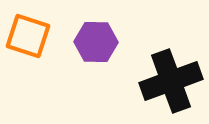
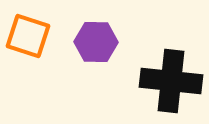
black cross: rotated 26 degrees clockwise
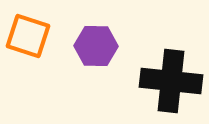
purple hexagon: moved 4 px down
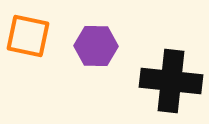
orange square: rotated 6 degrees counterclockwise
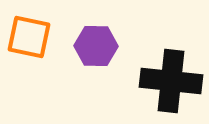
orange square: moved 1 px right, 1 px down
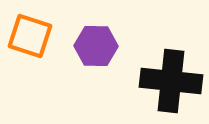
orange square: moved 1 px right, 1 px up; rotated 6 degrees clockwise
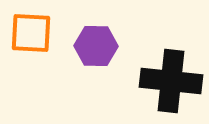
orange square: moved 1 px right, 3 px up; rotated 15 degrees counterclockwise
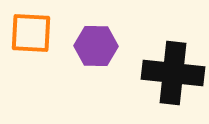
black cross: moved 2 px right, 8 px up
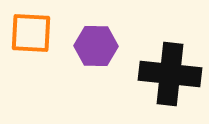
black cross: moved 3 px left, 1 px down
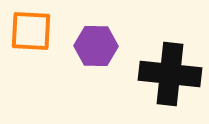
orange square: moved 2 px up
